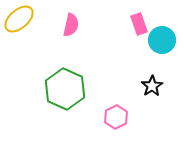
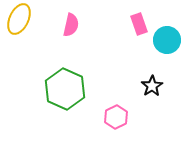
yellow ellipse: rotated 24 degrees counterclockwise
cyan circle: moved 5 px right
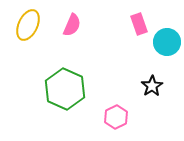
yellow ellipse: moved 9 px right, 6 px down
pink semicircle: moved 1 px right; rotated 10 degrees clockwise
cyan circle: moved 2 px down
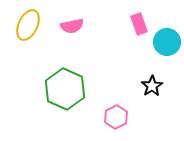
pink semicircle: moved 1 px down; rotated 55 degrees clockwise
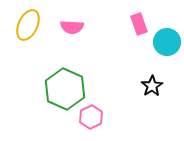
pink semicircle: moved 1 px down; rotated 15 degrees clockwise
pink hexagon: moved 25 px left
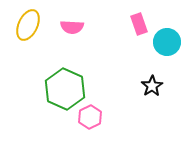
pink hexagon: moved 1 px left
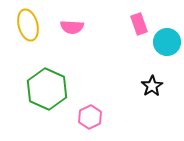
yellow ellipse: rotated 40 degrees counterclockwise
green hexagon: moved 18 px left
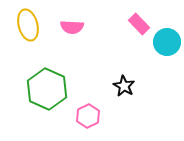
pink rectangle: rotated 25 degrees counterclockwise
black star: moved 28 px left; rotated 10 degrees counterclockwise
pink hexagon: moved 2 px left, 1 px up
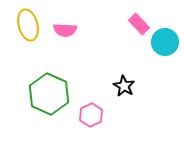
pink semicircle: moved 7 px left, 3 px down
cyan circle: moved 2 px left
green hexagon: moved 2 px right, 5 px down
pink hexagon: moved 3 px right, 1 px up
